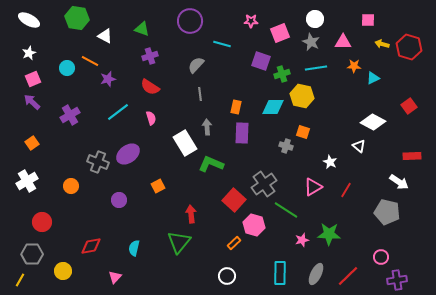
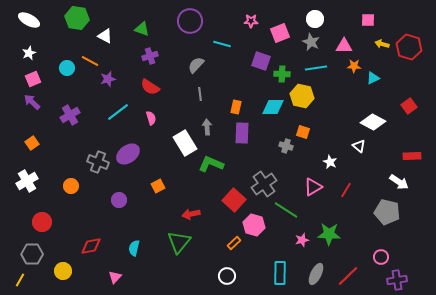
pink triangle at (343, 42): moved 1 px right, 4 px down
green cross at (282, 74): rotated 21 degrees clockwise
red arrow at (191, 214): rotated 96 degrees counterclockwise
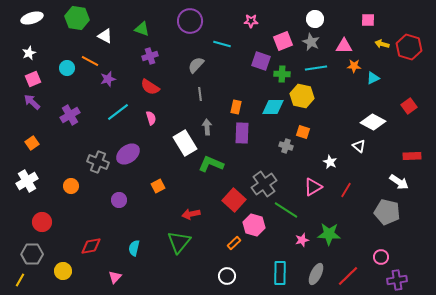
white ellipse at (29, 20): moved 3 px right, 2 px up; rotated 45 degrees counterclockwise
pink square at (280, 33): moved 3 px right, 8 px down
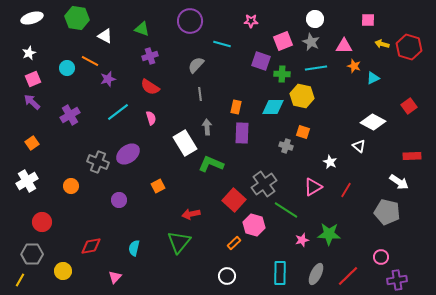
orange star at (354, 66): rotated 16 degrees clockwise
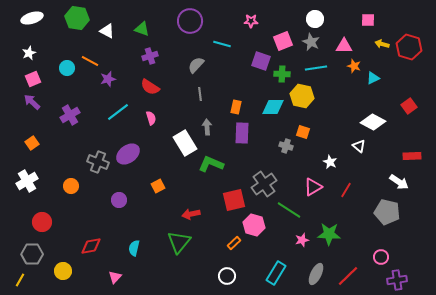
white triangle at (105, 36): moved 2 px right, 5 px up
red square at (234, 200): rotated 35 degrees clockwise
green line at (286, 210): moved 3 px right
cyan rectangle at (280, 273): moved 4 px left; rotated 30 degrees clockwise
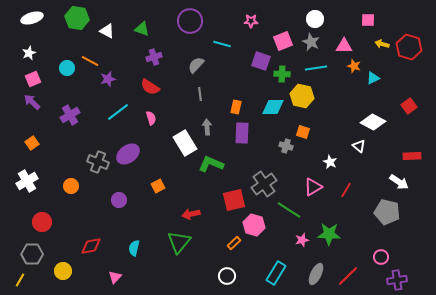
purple cross at (150, 56): moved 4 px right, 1 px down
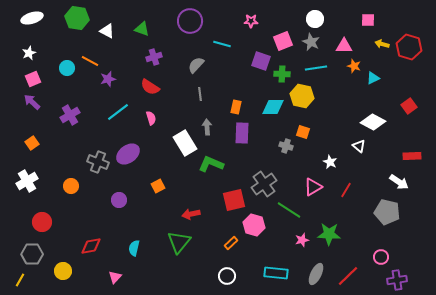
orange rectangle at (234, 243): moved 3 px left
cyan rectangle at (276, 273): rotated 65 degrees clockwise
